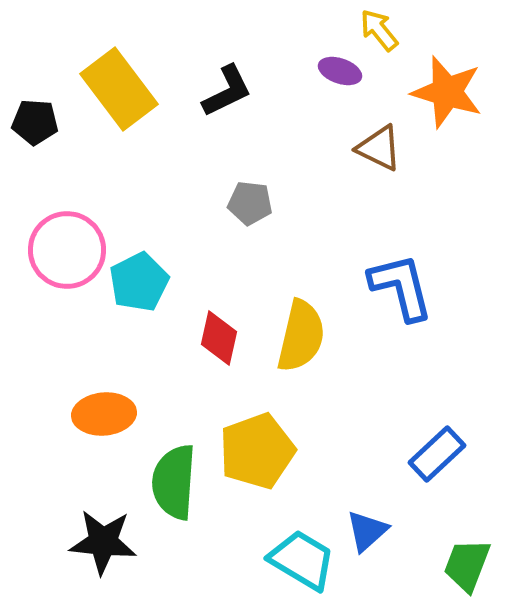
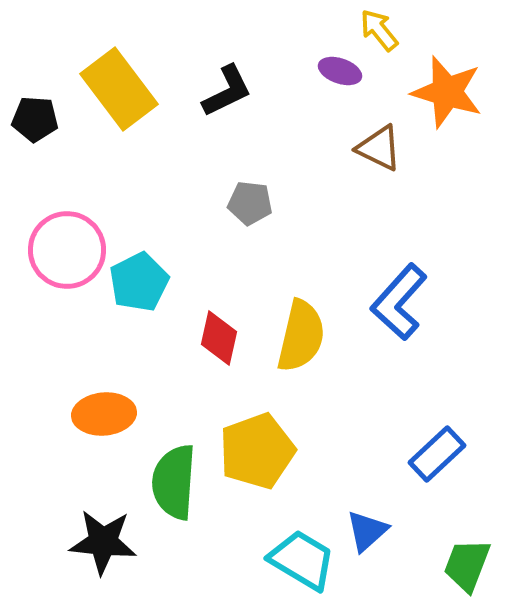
black pentagon: moved 3 px up
blue L-shape: moved 2 px left, 15 px down; rotated 124 degrees counterclockwise
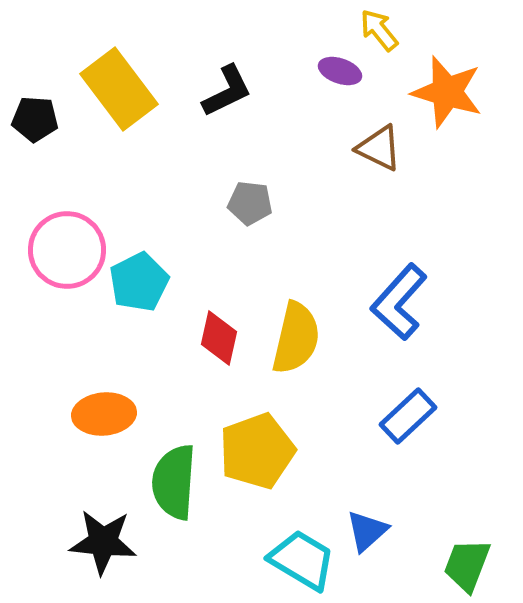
yellow semicircle: moved 5 px left, 2 px down
blue rectangle: moved 29 px left, 38 px up
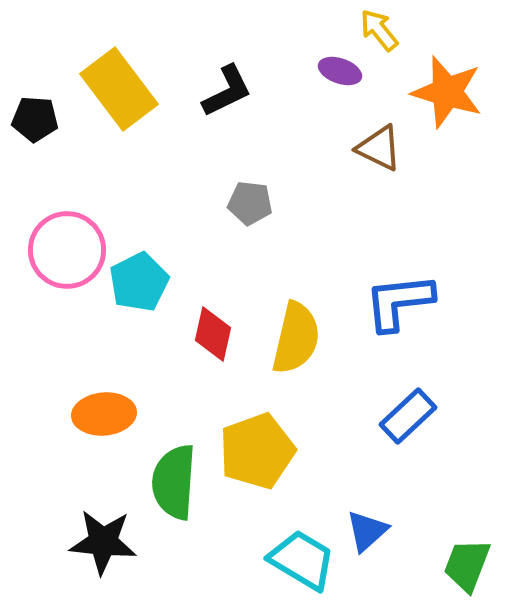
blue L-shape: rotated 42 degrees clockwise
red diamond: moved 6 px left, 4 px up
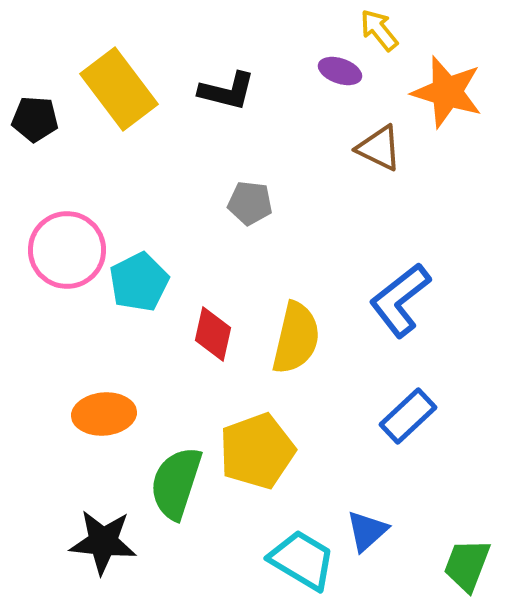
black L-shape: rotated 40 degrees clockwise
blue L-shape: moved 1 px right, 2 px up; rotated 32 degrees counterclockwise
green semicircle: moved 2 px right, 1 px down; rotated 14 degrees clockwise
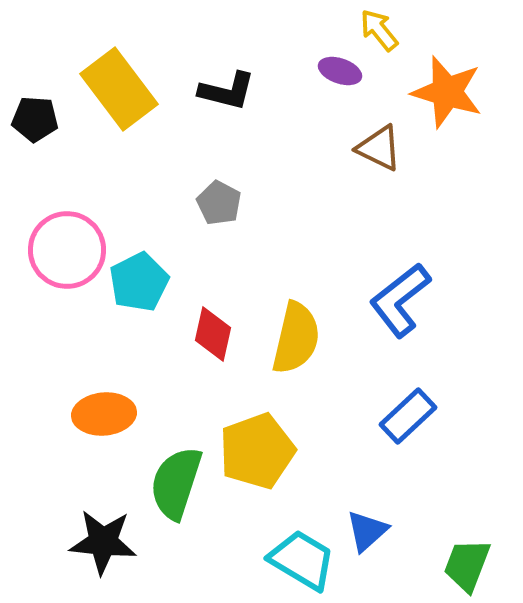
gray pentagon: moved 31 px left; rotated 21 degrees clockwise
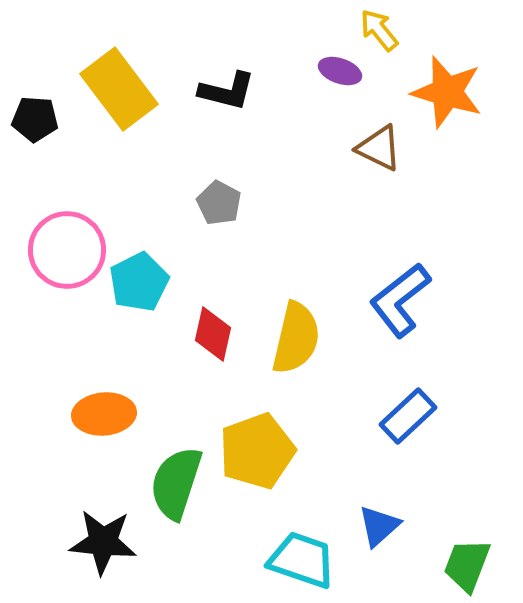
blue triangle: moved 12 px right, 5 px up
cyan trapezoid: rotated 12 degrees counterclockwise
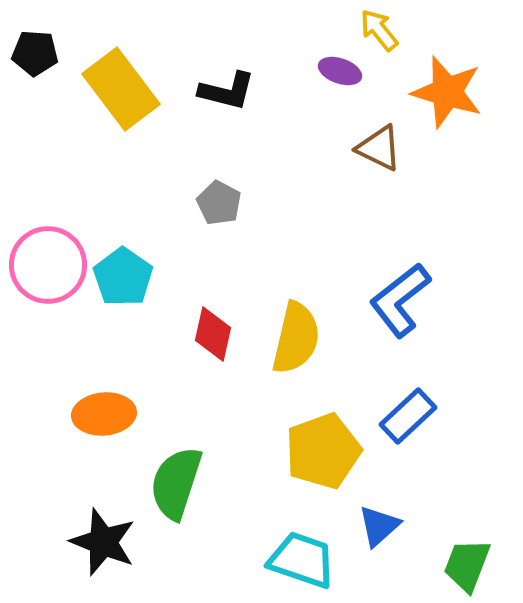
yellow rectangle: moved 2 px right
black pentagon: moved 66 px up
pink circle: moved 19 px left, 15 px down
cyan pentagon: moved 16 px left, 5 px up; rotated 10 degrees counterclockwise
yellow pentagon: moved 66 px right
black star: rotated 16 degrees clockwise
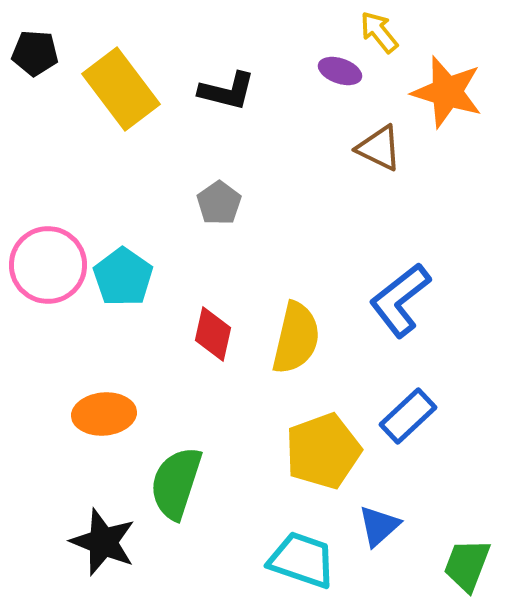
yellow arrow: moved 2 px down
gray pentagon: rotated 9 degrees clockwise
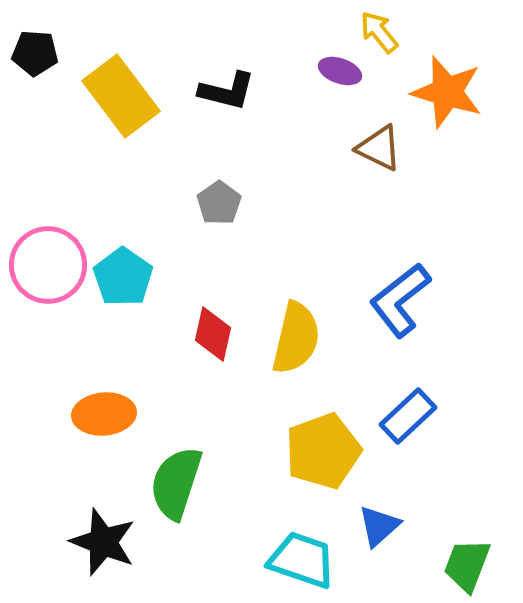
yellow rectangle: moved 7 px down
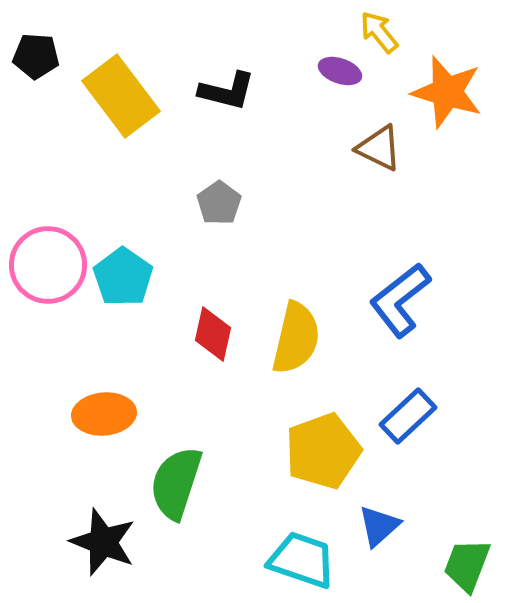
black pentagon: moved 1 px right, 3 px down
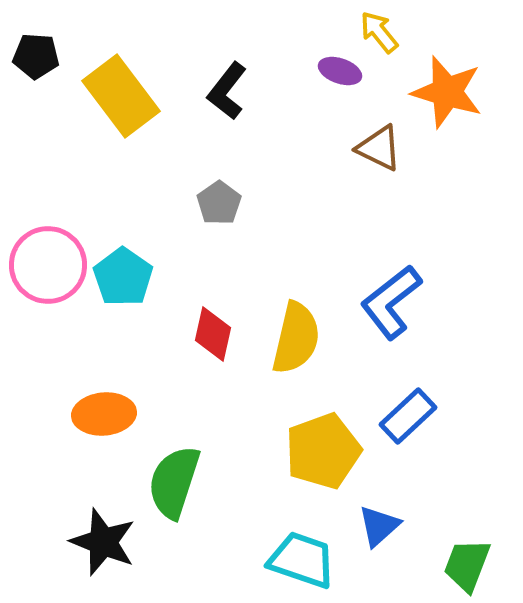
black L-shape: rotated 114 degrees clockwise
blue L-shape: moved 9 px left, 2 px down
green semicircle: moved 2 px left, 1 px up
